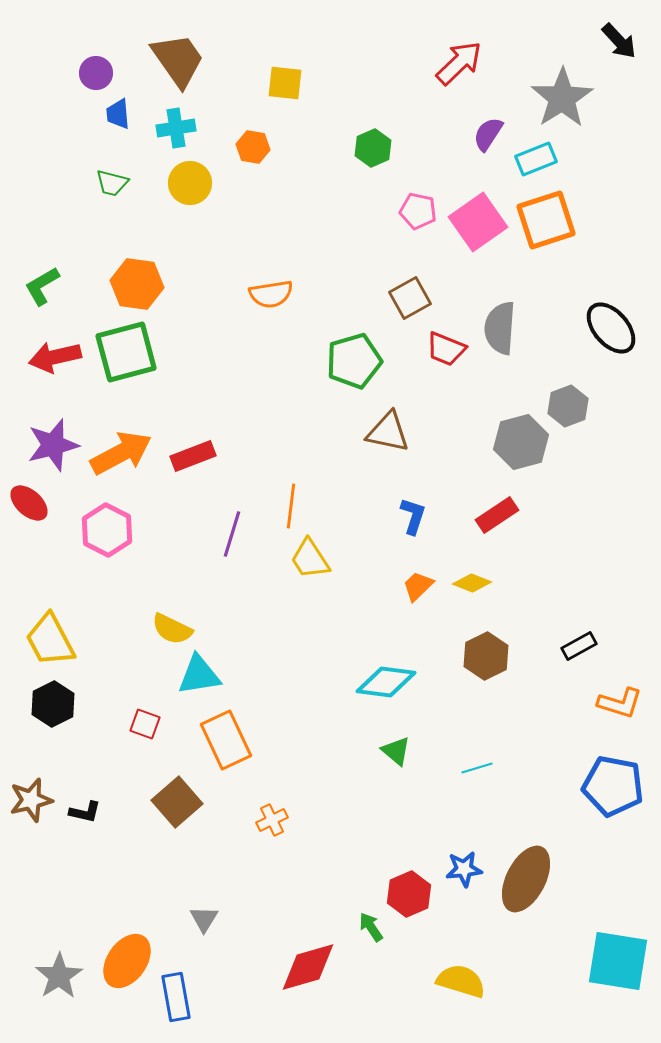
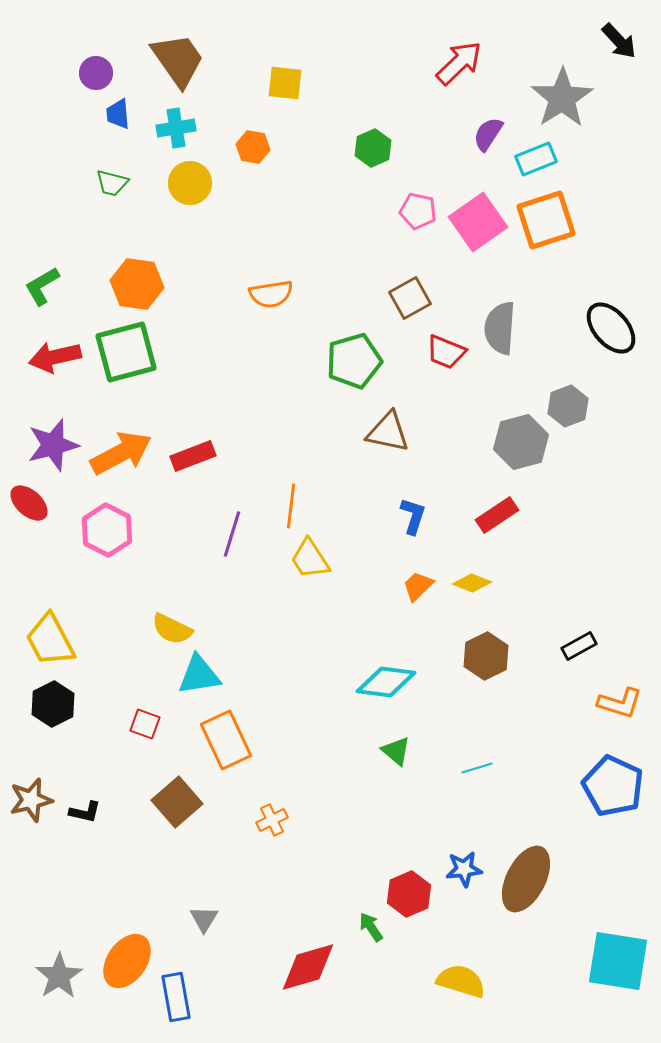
red trapezoid at (446, 349): moved 3 px down
blue pentagon at (613, 786): rotated 14 degrees clockwise
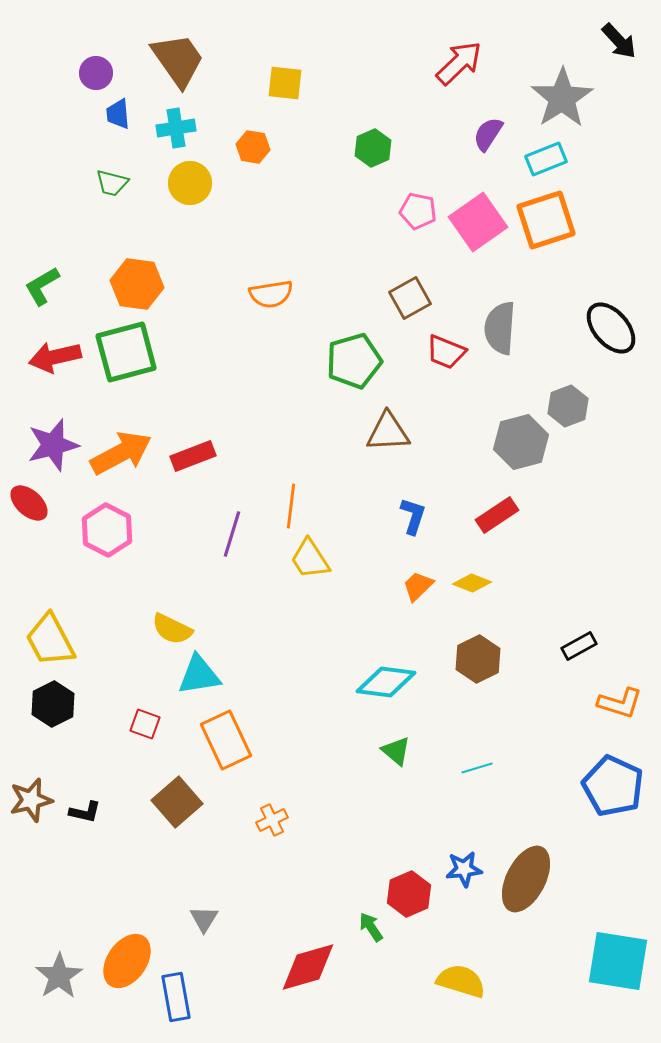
cyan rectangle at (536, 159): moved 10 px right
brown triangle at (388, 432): rotated 15 degrees counterclockwise
brown hexagon at (486, 656): moved 8 px left, 3 px down
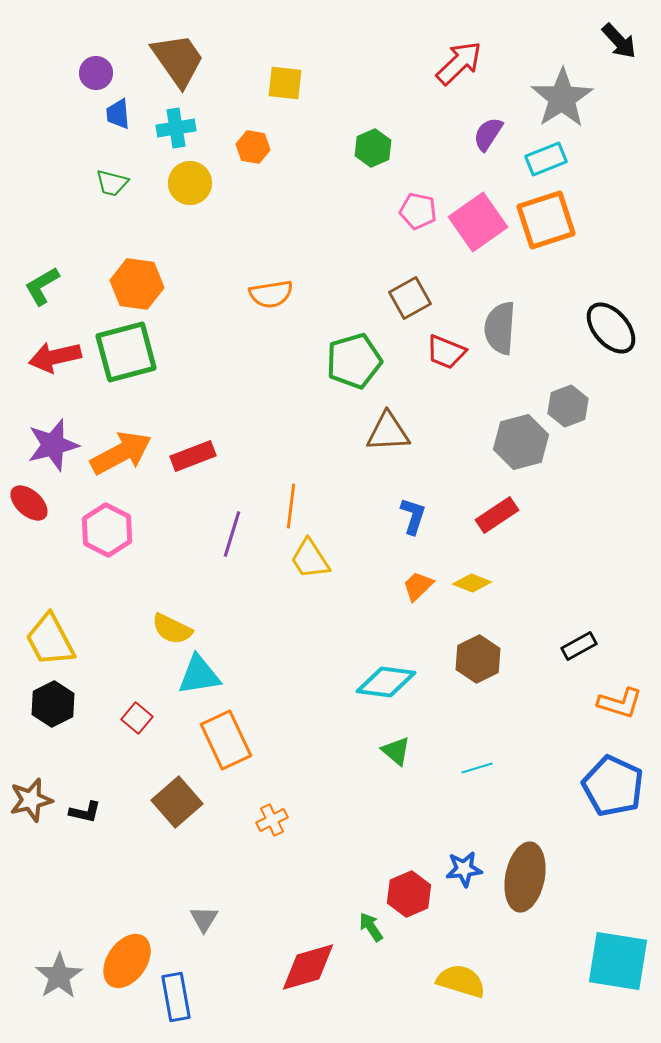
red square at (145, 724): moved 8 px left, 6 px up; rotated 20 degrees clockwise
brown ellipse at (526, 879): moved 1 px left, 2 px up; rotated 16 degrees counterclockwise
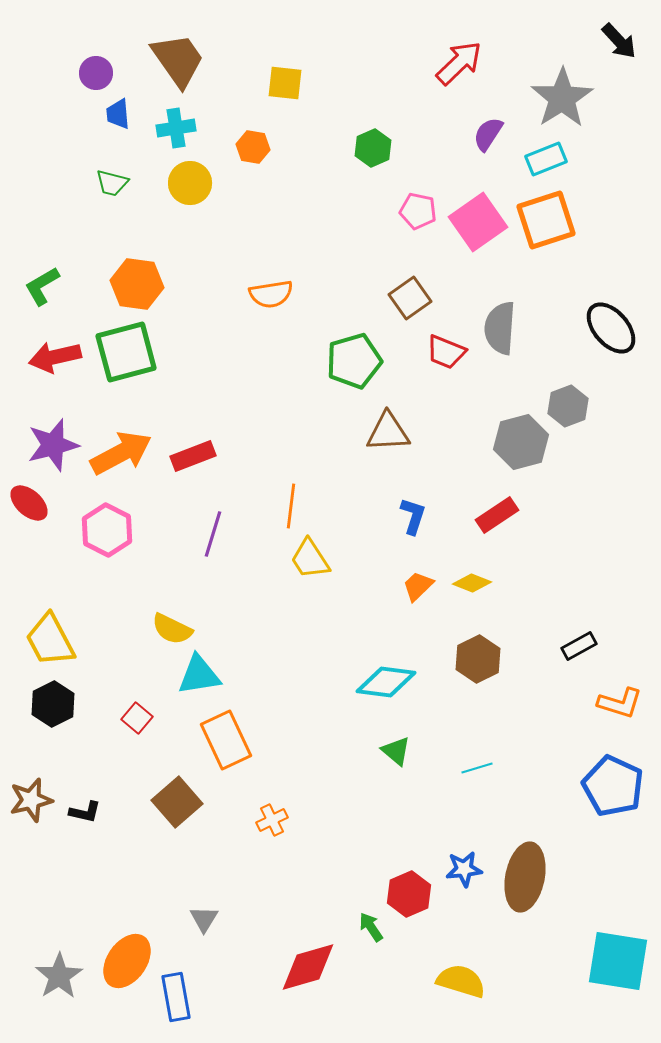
brown square at (410, 298): rotated 6 degrees counterclockwise
purple line at (232, 534): moved 19 px left
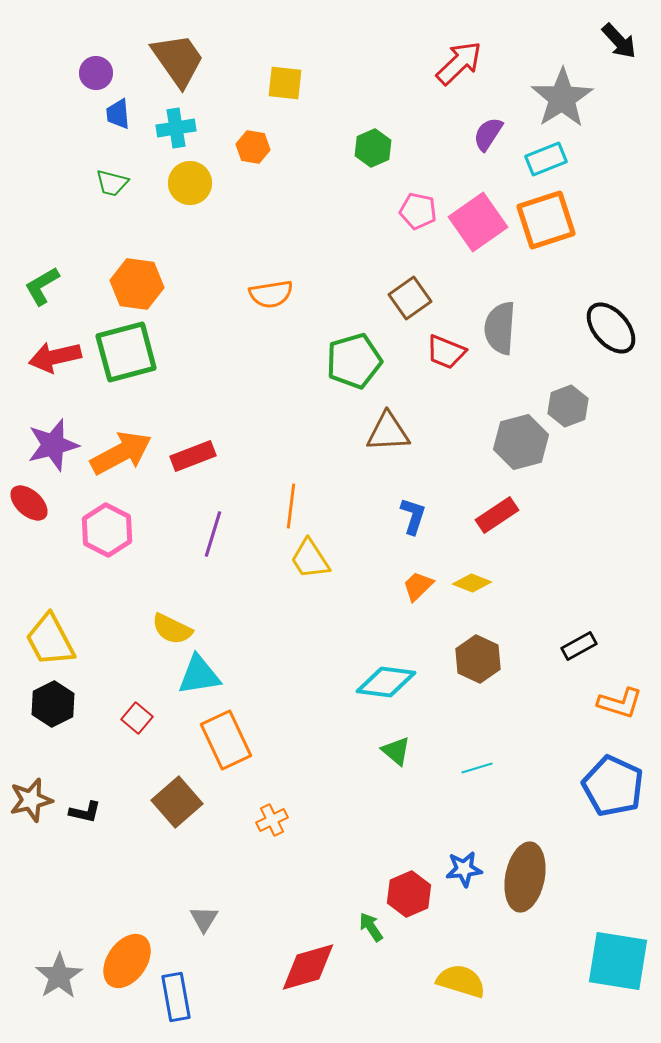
brown hexagon at (478, 659): rotated 9 degrees counterclockwise
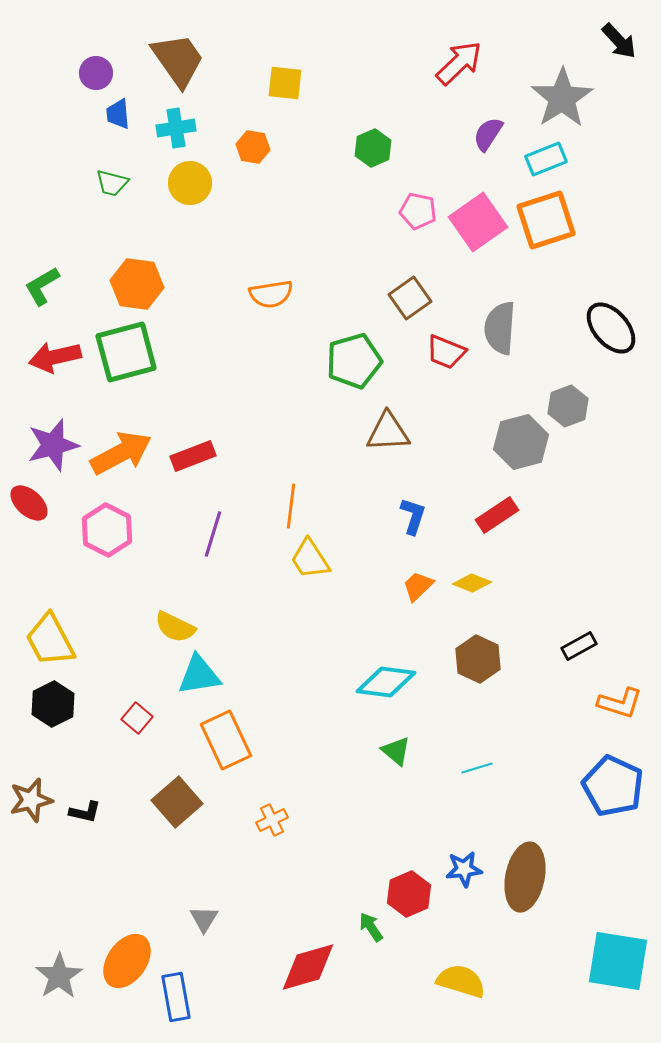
yellow semicircle at (172, 629): moved 3 px right, 2 px up
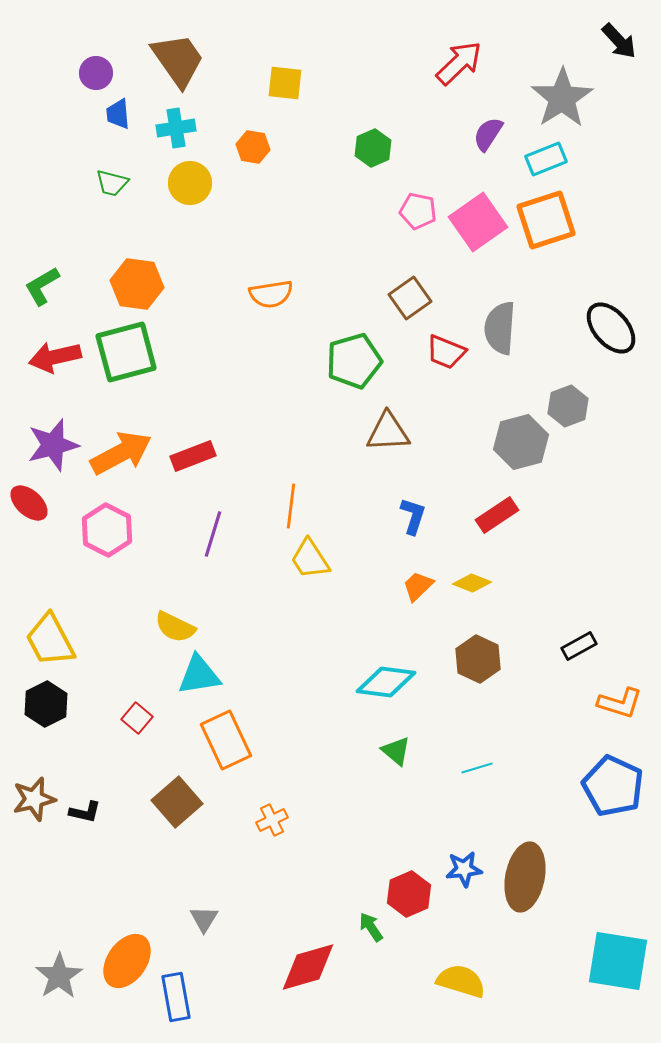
black hexagon at (53, 704): moved 7 px left
brown star at (31, 800): moved 3 px right, 1 px up
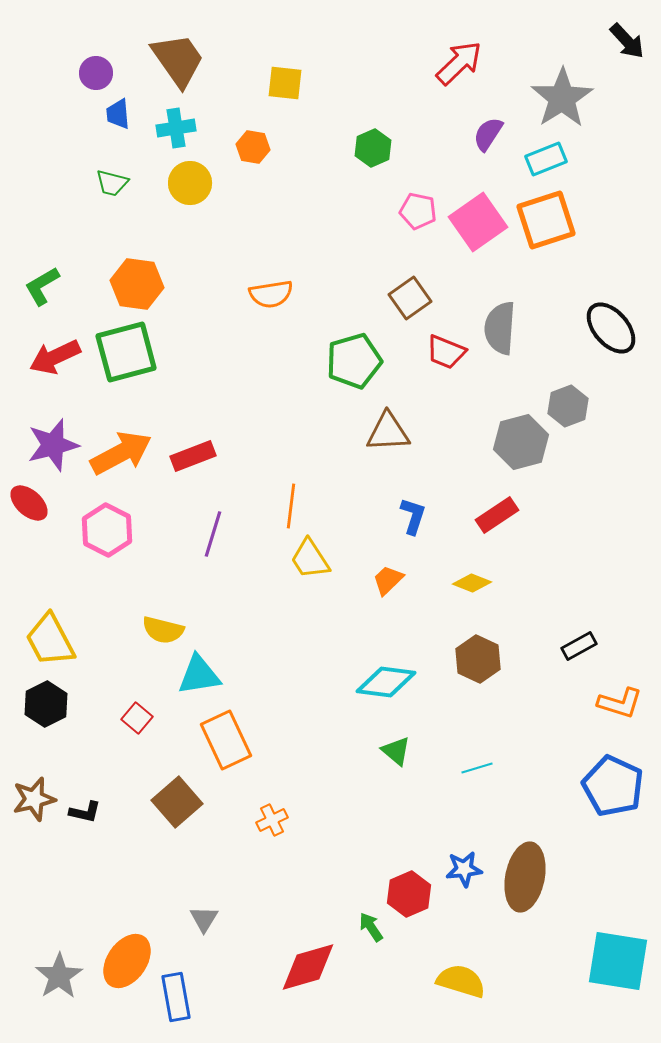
black arrow at (619, 41): moved 8 px right
red arrow at (55, 357): rotated 12 degrees counterclockwise
orange trapezoid at (418, 586): moved 30 px left, 6 px up
yellow semicircle at (175, 627): moved 12 px left, 3 px down; rotated 12 degrees counterclockwise
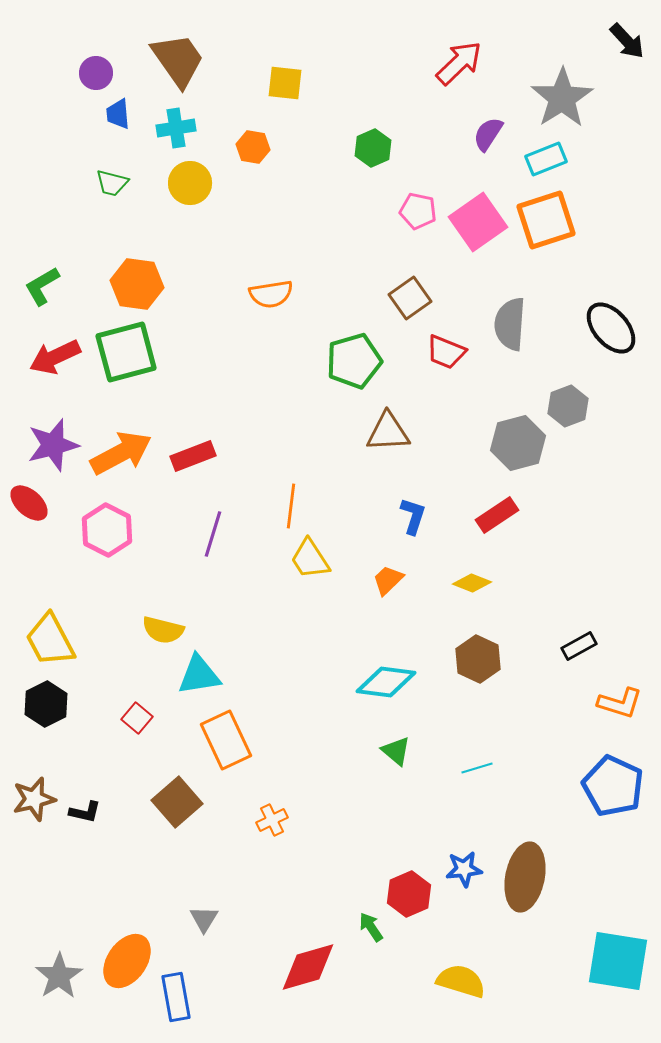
gray semicircle at (500, 328): moved 10 px right, 4 px up
gray hexagon at (521, 442): moved 3 px left, 1 px down
